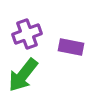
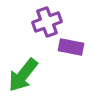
purple cross: moved 20 px right, 12 px up
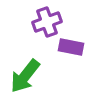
green arrow: moved 2 px right, 1 px down
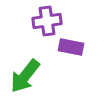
purple cross: moved 1 px up; rotated 12 degrees clockwise
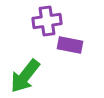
purple rectangle: moved 1 px left, 2 px up
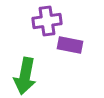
green arrow: rotated 27 degrees counterclockwise
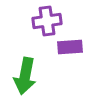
purple rectangle: moved 2 px down; rotated 15 degrees counterclockwise
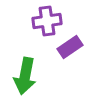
purple rectangle: rotated 30 degrees counterclockwise
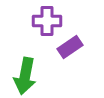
purple cross: rotated 8 degrees clockwise
